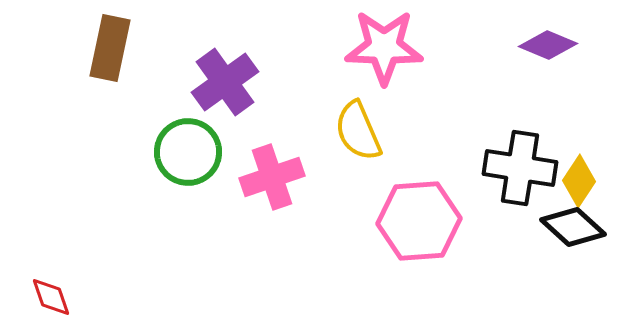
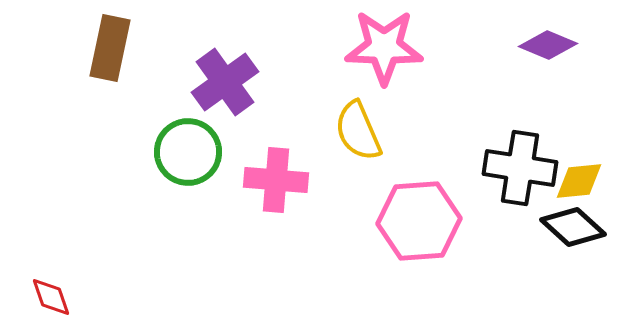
pink cross: moved 4 px right, 3 px down; rotated 24 degrees clockwise
yellow diamond: rotated 51 degrees clockwise
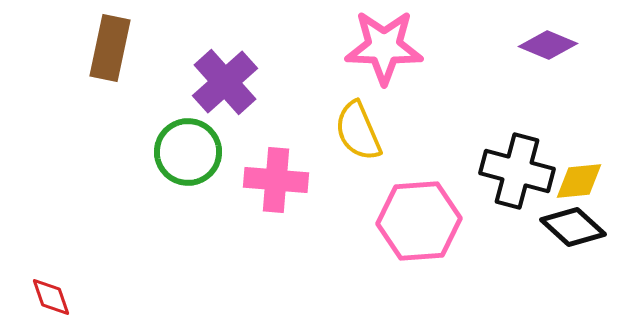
purple cross: rotated 6 degrees counterclockwise
black cross: moved 3 px left, 3 px down; rotated 6 degrees clockwise
